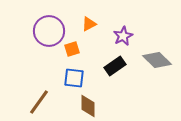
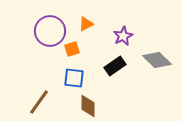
orange triangle: moved 3 px left
purple circle: moved 1 px right
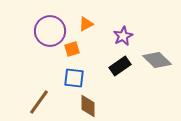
black rectangle: moved 5 px right
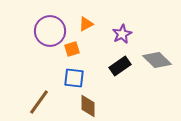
purple star: moved 1 px left, 2 px up
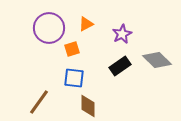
purple circle: moved 1 px left, 3 px up
